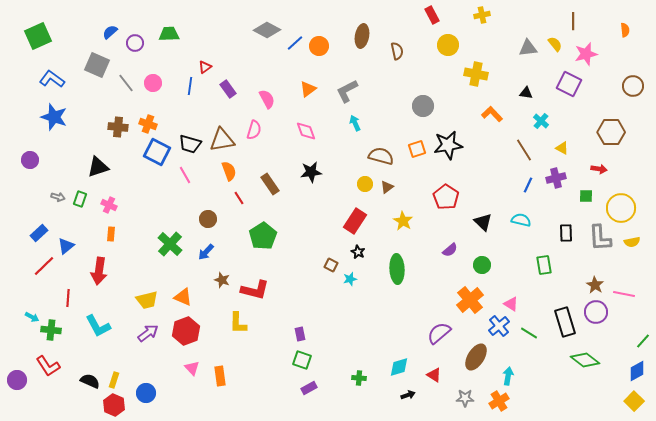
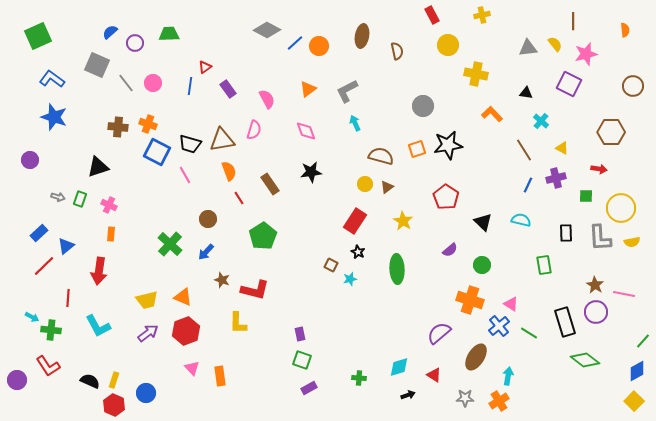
orange cross at (470, 300): rotated 32 degrees counterclockwise
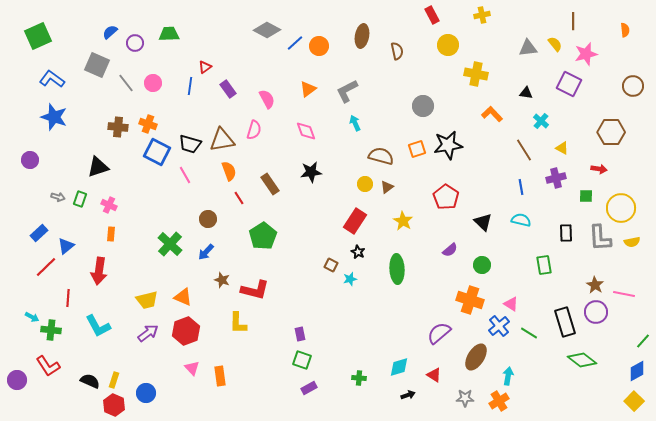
blue line at (528, 185): moved 7 px left, 2 px down; rotated 35 degrees counterclockwise
red line at (44, 266): moved 2 px right, 1 px down
green diamond at (585, 360): moved 3 px left
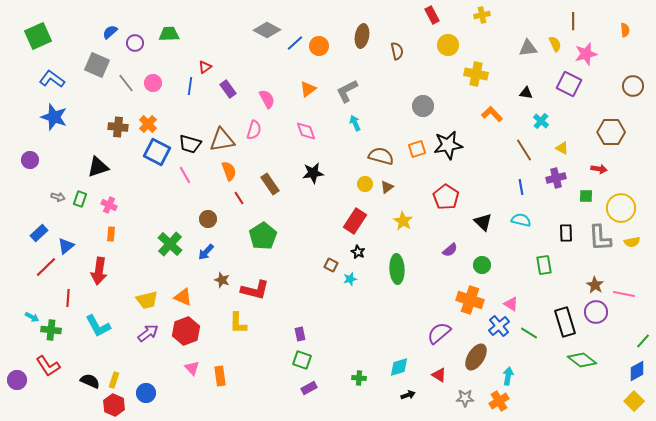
yellow semicircle at (555, 44): rotated 14 degrees clockwise
orange cross at (148, 124): rotated 24 degrees clockwise
black star at (311, 172): moved 2 px right, 1 px down
red triangle at (434, 375): moved 5 px right
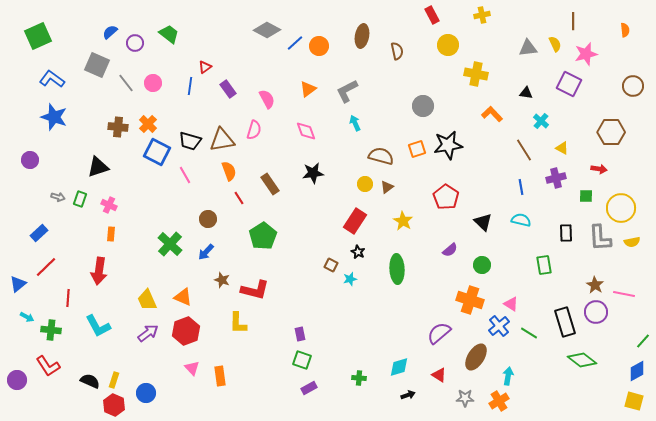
green trapezoid at (169, 34): rotated 40 degrees clockwise
black trapezoid at (190, 144): moved 3 px up
blue triangle at (66, 246): moved 48 px left, 38 px down
yellow trapezoid at (147, 300): rotated 80 degrees clockwise
cyan arrow at (32, 317): moved 5 px left
yellow square at (634, 401): rotated 30 degrees counterclockwise
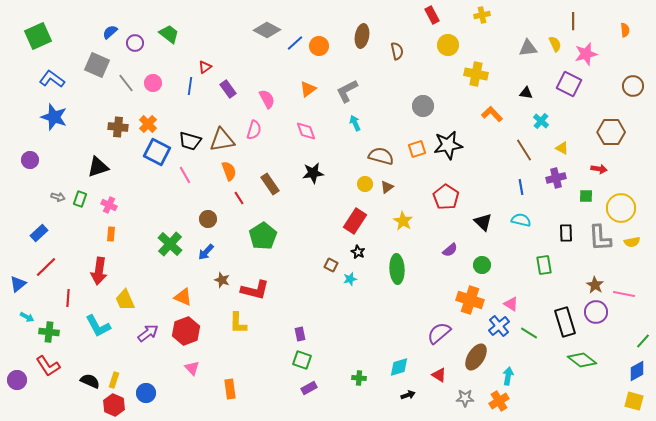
yellow trapezoid at (147, 300): moved 22 px left
green cross at (51, 330): moved 2 px left, 2 px down
orange rectangle at (220, 376): moved 10 px right, 13 px down
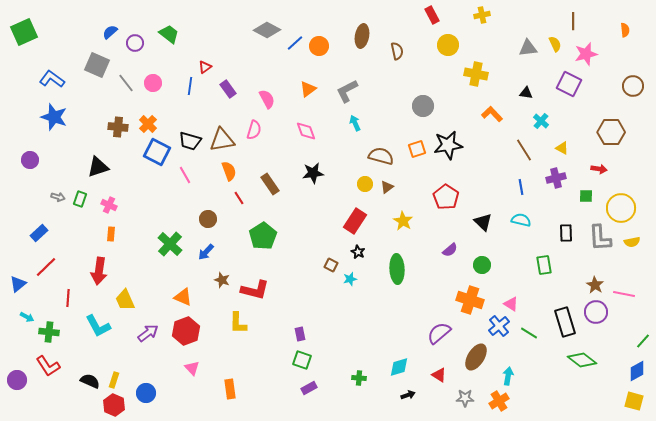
green square at (38, 36): moved 14 px left, 4 px up
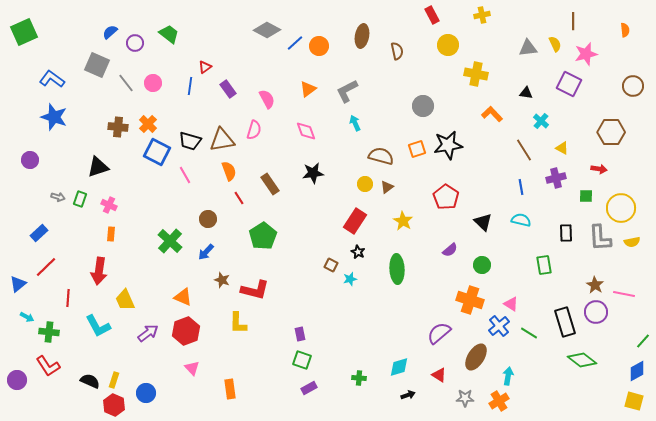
green cross at (170, 244): moved 3 px up
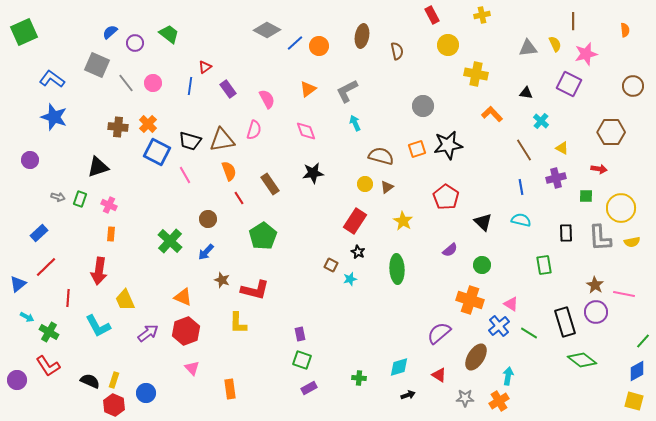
green cross at (49, 332): rotated 24 degrees clockwise
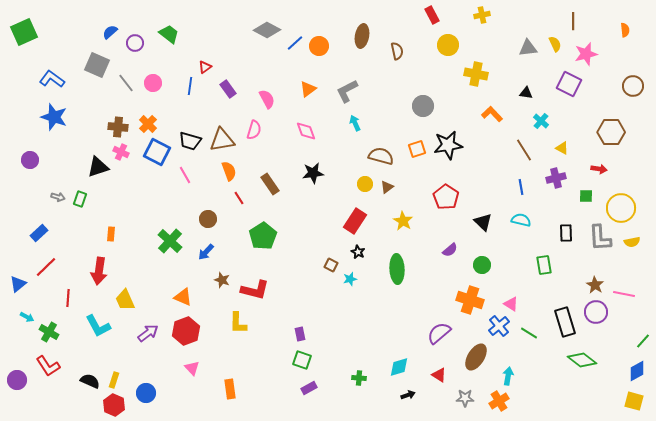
pink cross at (109, 205): moved 12 px right, 53 px up
